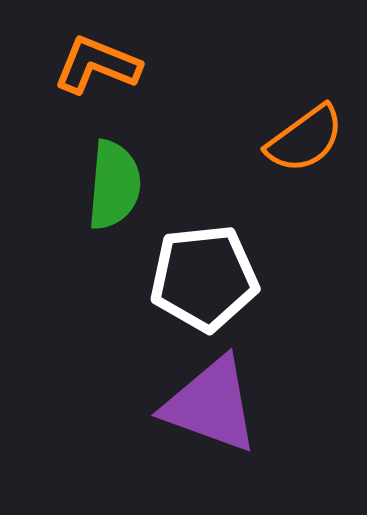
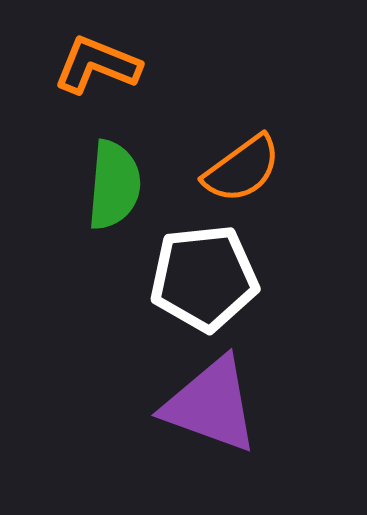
orange semicircle: moved 63 px left, 30 px down
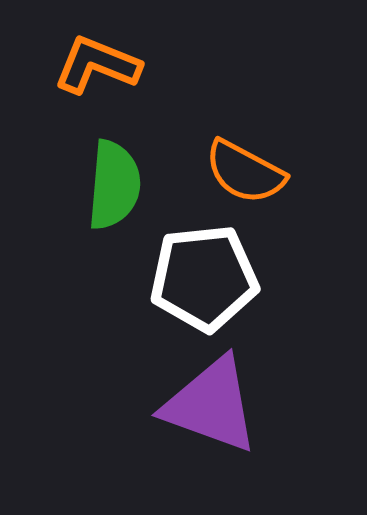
orange semicircle: moved 3 px right, 3 px down; rotated 64 degrees clockwise
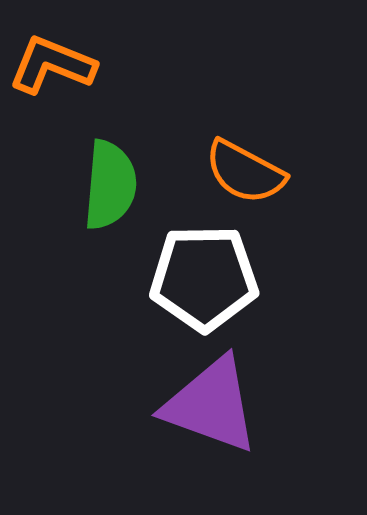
orange L-shape: moved 45 px left
green semicircle: moved 4 px left
white pentagon: rotated 5 degrees clockwise
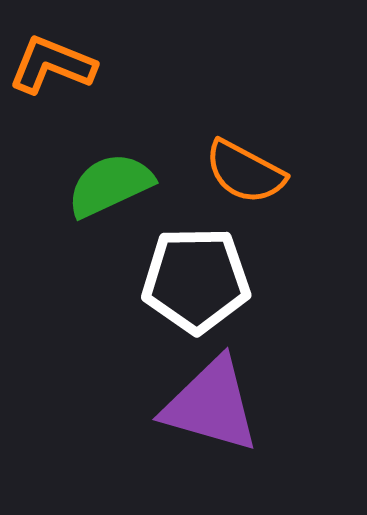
green semicircle: rotated 120 degrees counterclockwise
white pentagon: moved 8 px left, 2 px down
purple triangle: rotated 4 degrees counterclockwise
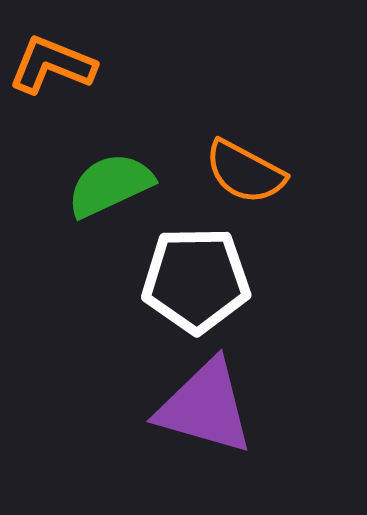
purple triangle: moved 6 px left, 2 px down
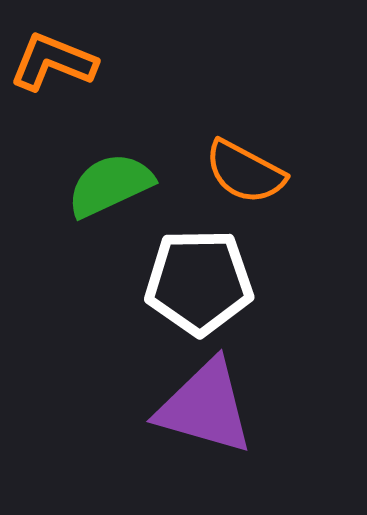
orange L-shape: moved 1 px right, 3 px up
white pentagon: moved 3 px right, 2 px down
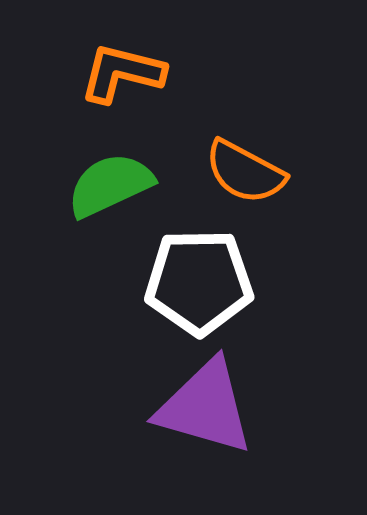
orange L-shape: moved 69 px right, 11 px down; rotated 8 degrees counterclockwise
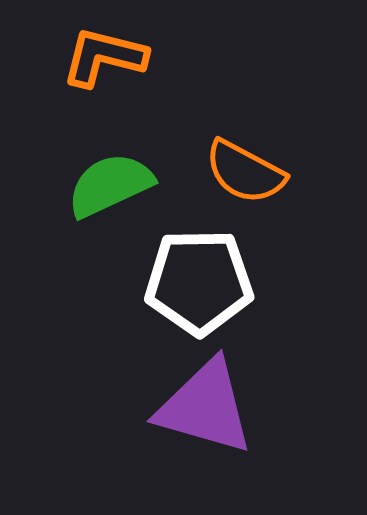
orange L-shape: moved 18 px left, 16 px up
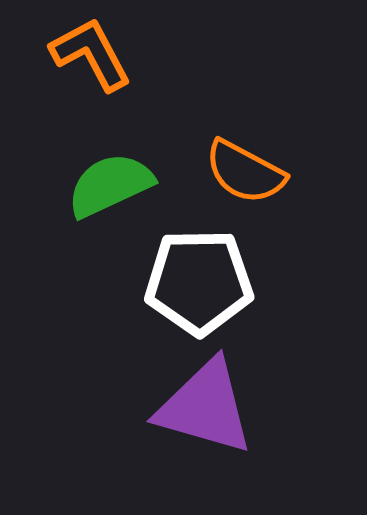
orange L-shape: moved 13 px left, 3 px up; rotated 48 degrees clockwise
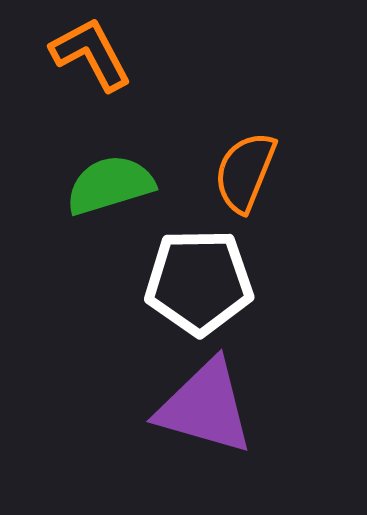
orange semicircle: rotated 84 degrees clockwise
green semicircle: rotated 8 degrees clockwise
